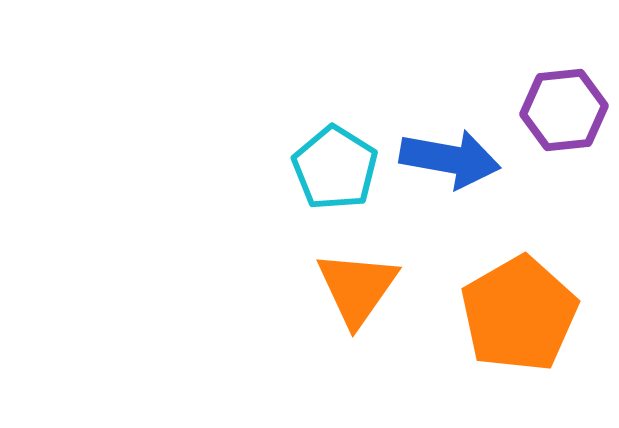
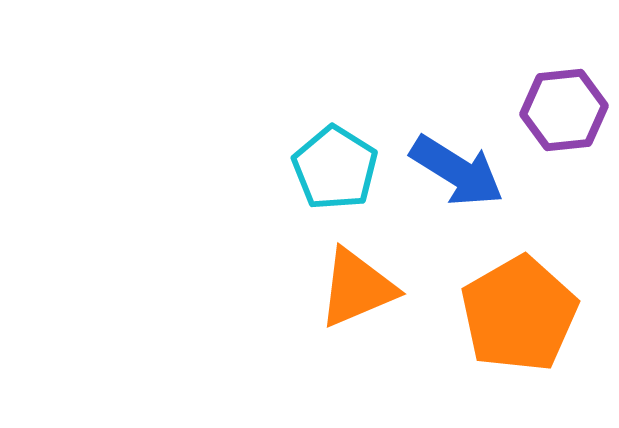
blue arrow: moved 7 px right, 12 px down; rotated 22 degrees clockwise
orange triangle: rotated 32 degrees clockwise
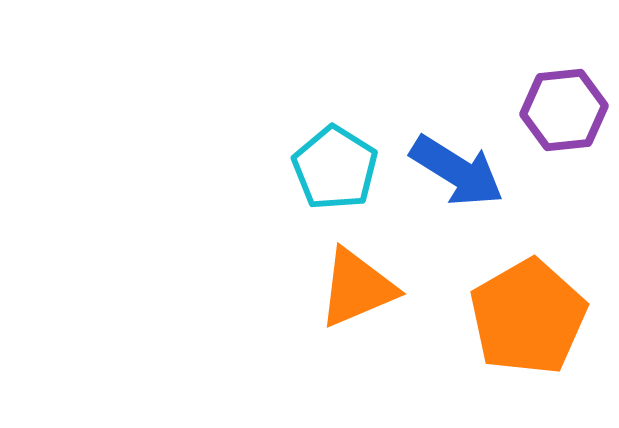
orange pentagon: moved 9 px right, 3 px down
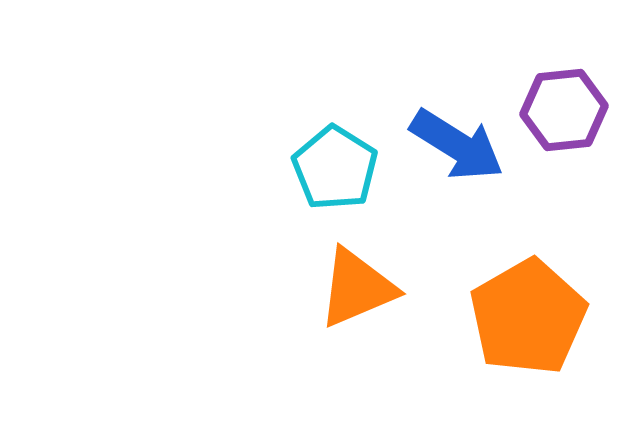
blue arrow: moved 26 px up
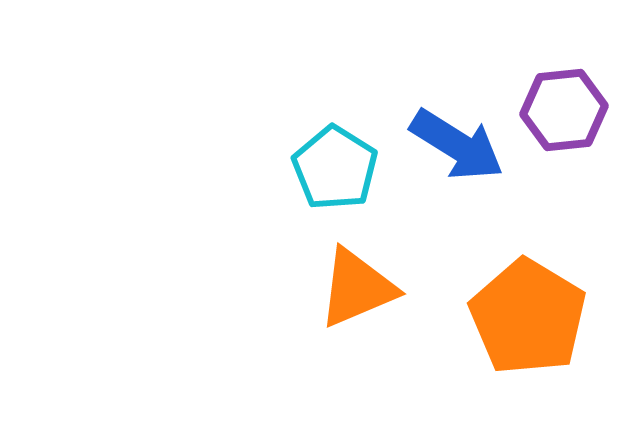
orange pentagon: rotated 11 degrees counterclockwise
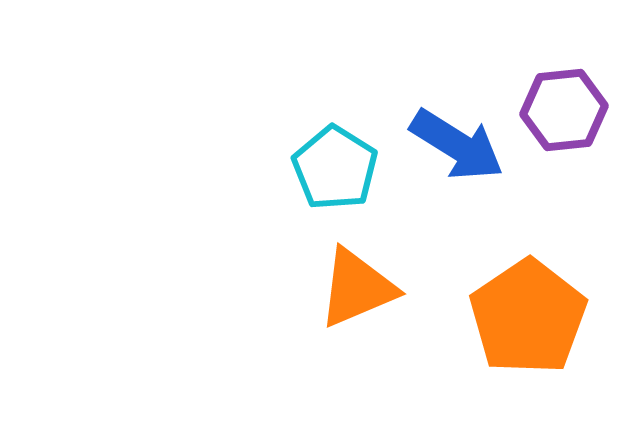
orange pentagon: rotated 7 degrees clockwise
